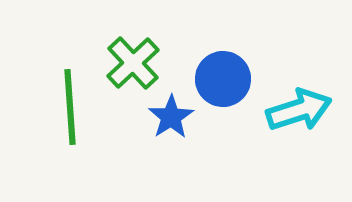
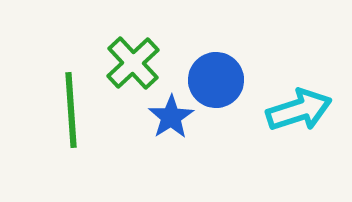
blue circle: moved 7 px left, 1 px down
green line: moved 1 px right, 3 px down
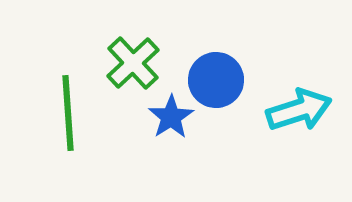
green line: moved 3 px left, 3 px down
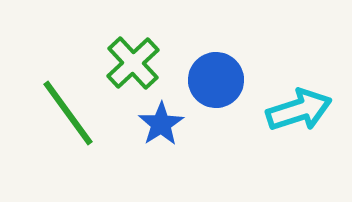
green line: rotated 32 degrees counterclockwise
blue star: moved 10 px left, 7 px down
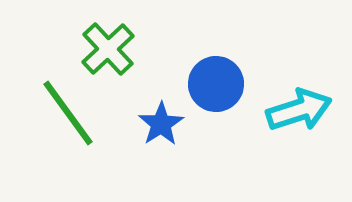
green cross: moved 25 px left, 14 px up
blue circle: moved 4 px down
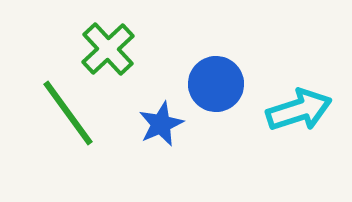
blue star: rotated 9 degrees clockwise
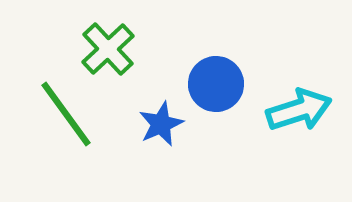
green line: moved 2 px left, 1 px down
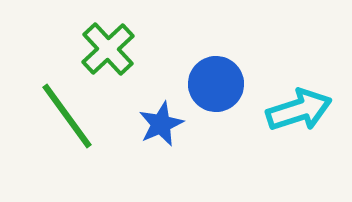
green line: moved 1 px right, 2 px down
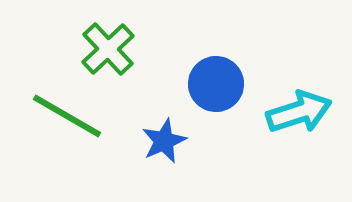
cyan arrow: moved 2 px down
green line: rotated 24 degrees counterclockwise
blue star: moved 3 px right, 17 px down
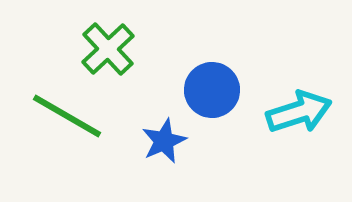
blue circle: moved 4 px left, 6 px down
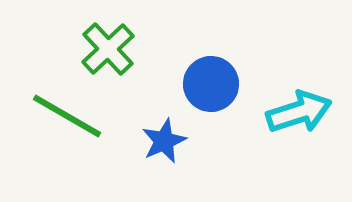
blue circle: moved 1 px left, 6 px up
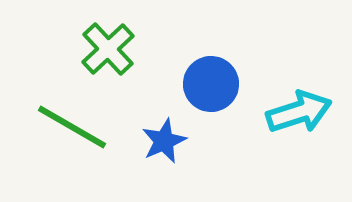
green line: moved 5 px right, 11 px down
